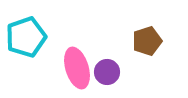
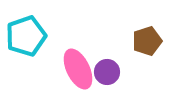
cyan pentagon: moved 1 px up
pink ellipse: moved 1 px right, 1 px down; rotated 9 degrees counterclockwise
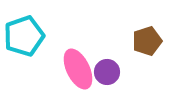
cyan pentagon: moved 2 px left
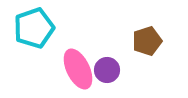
cyan pentagon: moved 10 px right, 8 px up
purple circle: moved 2 px up
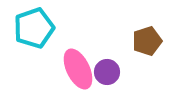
purple circle: moved 2 px down
